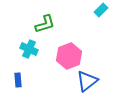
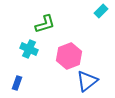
cyan rectangle: moved 1 px down
blue rectangle: moved 1 px left, 3 px down; rotated 24 degrees clockwise
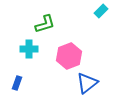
cyan cross: rotated 24 degrees counterclockwise
blue triangle: moved 2 px down
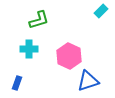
green L-shape: moved 6 px left, 4 px up
pink hexagon: rotated 15 degrees counterclockwise
blue triangle: moved 1 px right, 2 px up; rotated 20 degrees clockwise
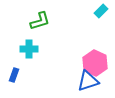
green L-shape: moved 1 px right, 1 px down
pink hexagon: moved 26 px right, 7 px down
blue rectangle: moved 3 px left, 8 px up
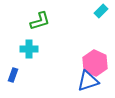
blue rectangle: moved 1 px left
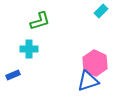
blue rectangle: rotated 48 degrees clockwise
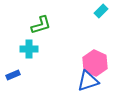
green L-shape: moved 1 px right, 4 px down
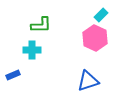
cyan rectangle: moved 4 px down
green L-shape: rotated 15 degrees clockwise
cyan cross: moved 3 px right, 1 px down
pink hexagon: moved 25 px up
